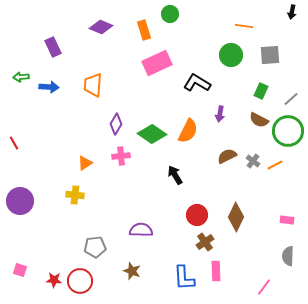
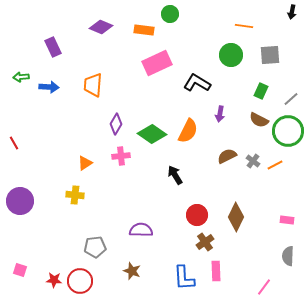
orange rectangle at (144, 30): rotated 66 degrees counterclockwise
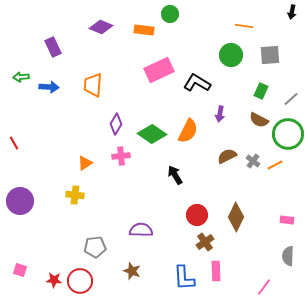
pink rectangle at (157, 63): moved 2 px right, 7 px down
green circle at (288, 131): moved 3 px down
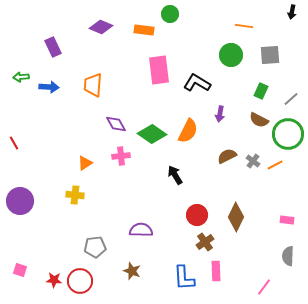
pink rectangle at (159, 70): rotated 72 degrees counterclockwise
purple diamond at (116, 124): rotated 60 degrees counterclockwise
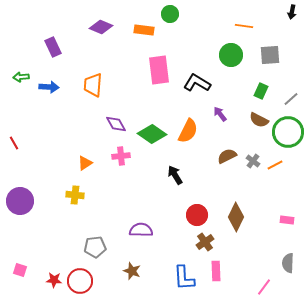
purple arrow at (220, 114): rotated 133 degrees clockwise
green circle at (288, 134): moved 2 px up
gray semicircle at (288, 256): moved 7 px down
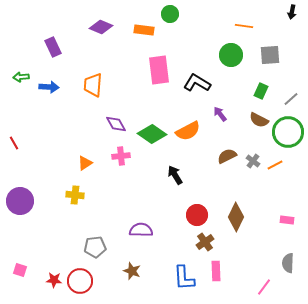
orange semicircle at (188, 131): rotated 35 degrees clockwise
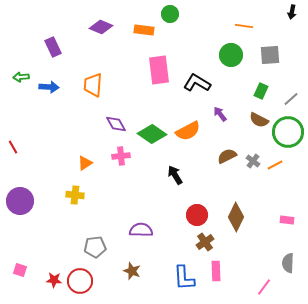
red line at (14, 143): moved 1 px left, 4 px down
